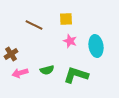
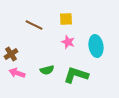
pink star: moved 2 px left, 1 px down
pink arrow: moved 3 px left; rotated 35 degrees clockwise
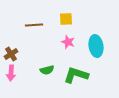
brown line: rotated 30 degrees counterclockwise
pink arrow: moved 6 px left; rotated 105 degrees counterclockwise
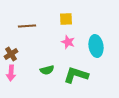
brown line: moved 7 px left, 1 px down
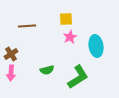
pink star: moved 2 px right, 5 px up; rotated 24 degrees clockwise
green L-shape: moved 2 px right, 2 px down; rotated 130 degrees clockwise
